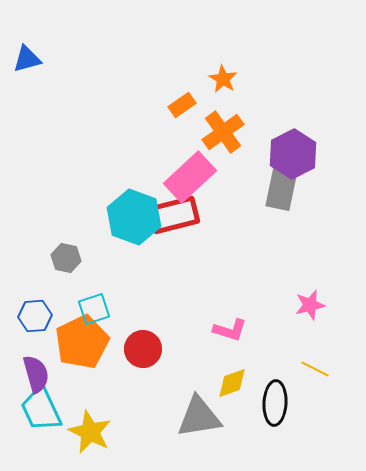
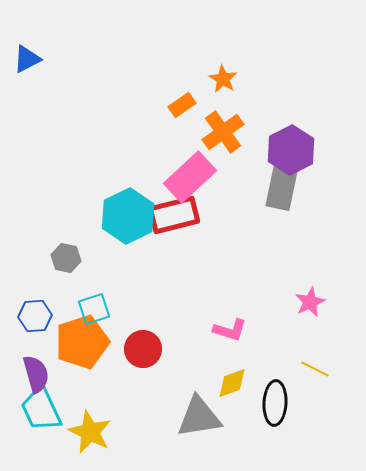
blue triangle: rotated 12 degrees counterclockwise
purple hexagon: moved 2 px left, 4 px up
cyan hexagon: moved 6 px left, 1 px up; rotated 14 degrees clockwise
pink star: moved 3 px up; rotated 12 degrees counterclockwise
orange pentagon: rotated 8 degrees clockwise
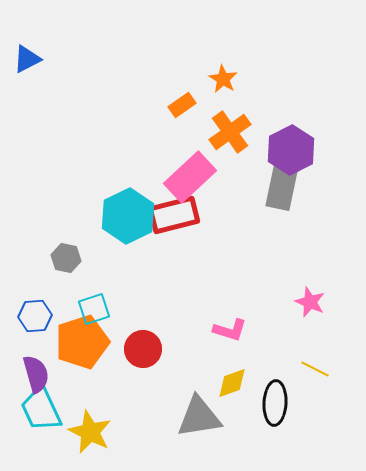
orange cross: moved 7 px right
pink star: rotated 24 degrees counterclockwise
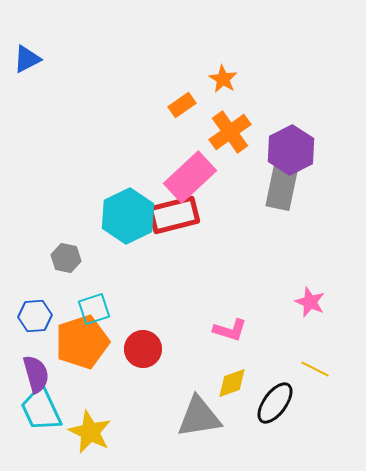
black ellipse: rotated 33 degrees clockwise
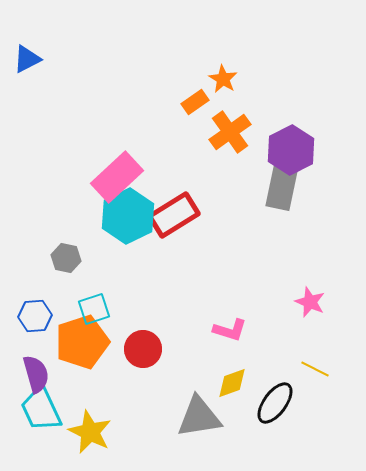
orange rectangle: moved 13 px right, 3 px up
pink rectangle: moved 73 px left
red rectangle: rotated 18 degrees counterclockwise
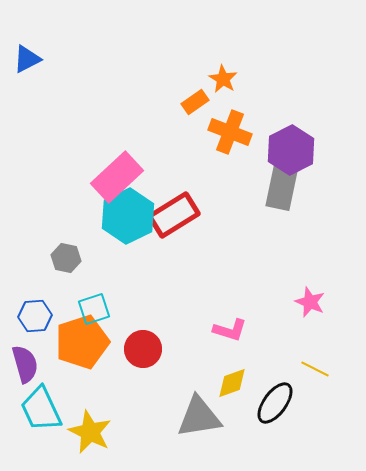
orange cross: rotated 33 degrees counterclockwise
purple semicircle: moved 11 px left, 10 px up
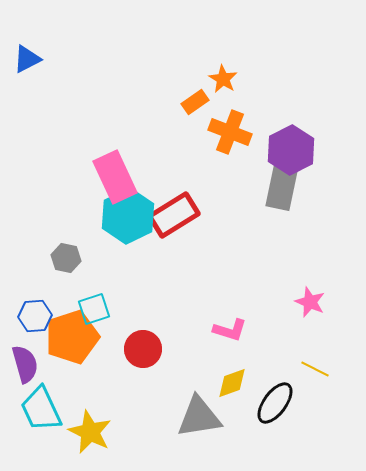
pink rectangle: moved 2 px left; rotated 72 degrees counterclockwise
orange pentagon: moved 10 px left, 5 px up
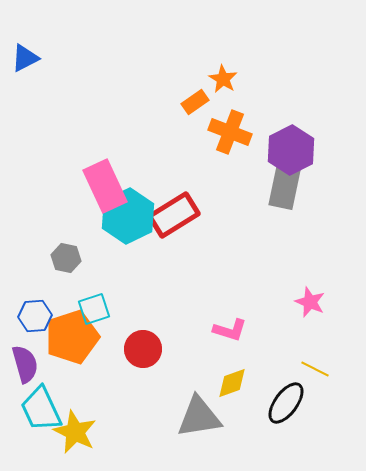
blue triangle: moved 2 px left, 1 px up
pink rectangle: moved 10 px left, 9 px down
gray rectangle: moved 3 px right, 1 px up
black ellipse: moved 11 px right
yellow star: moved 15 px left
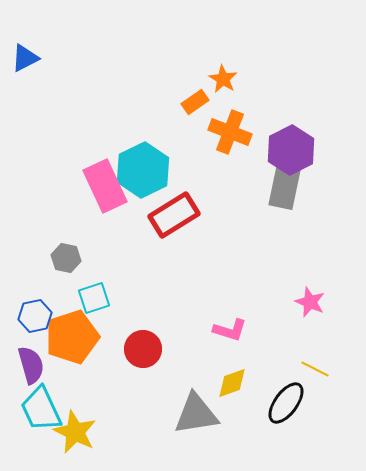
cyan hexagon: moved 15 px right, 46 px up
cyan square: moved 11 px up
blue hexagon: rotated 8 degrees counterclockwise
purple semicircle: moved 6 px right, 1 px down
gray triangle: moved 3 px left, 3 px up
